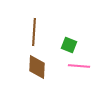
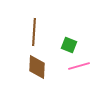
pink line: rotated 20 degrees counterclockwise
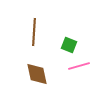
brown diamond: moved 7 px down; rotated 15 degrees counterclockwise
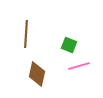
brown line: moved 8 px left, 2 px down
brown diamond: rotated 25 degrees clockwise
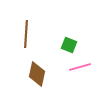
pink line: moved 1 px right, 1 px down
